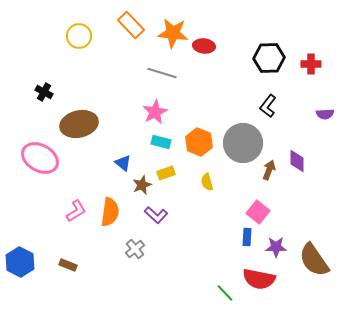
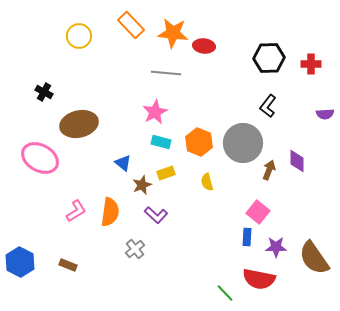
gray line: moved 4 px right; rotated 12 degrees counterclockwise
brown semicircle: moved 2 px up
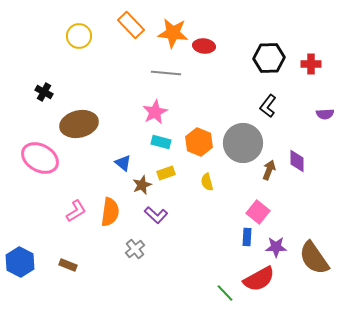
red semicircle: rotated 40 degrees counterclockwise
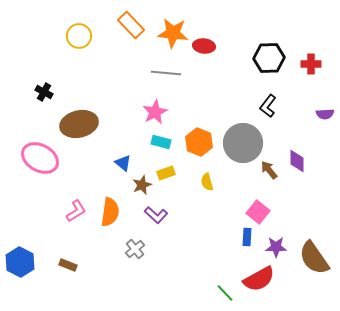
brown arrow: rotated 60 degrees counterclockwise
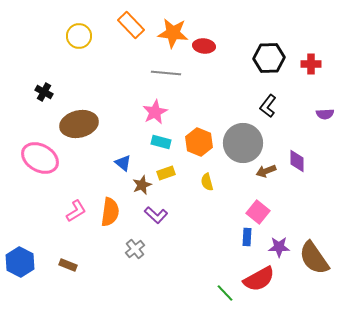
brown arrow: moved 3 px left, 1 px down; rotated 72 degrees counterclockwise
purple star: moved 3 px right
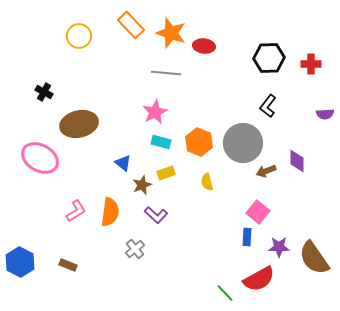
orange star: moved 2 px left; rotated 12 degrees clockwise
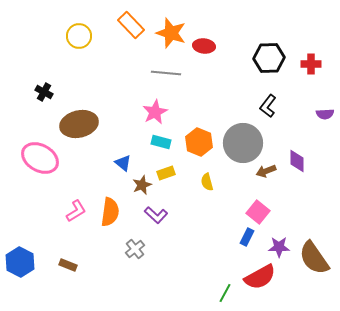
blue rectangle: rotated 24 degrees clockwise
red semicircle: moved 1 px right, 2 px up
green line: rotated 72 degrees clockwise
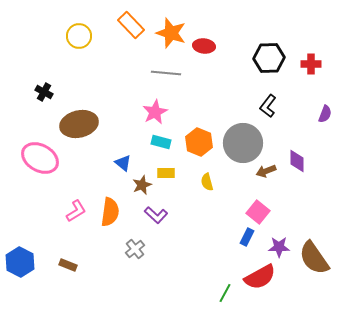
purple semicircle: rotated 66 degrees counterclockwise
yellow rectangle: rotated 18 degrees clockwise
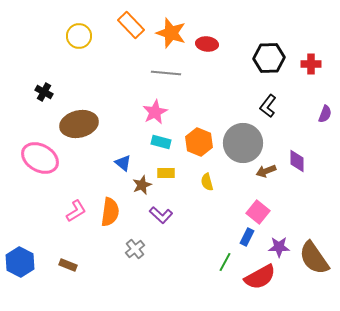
red ellipse: moved 3 px right, 2 px up
purple L-shape: moved 5 px right
green line: moved 31 px up
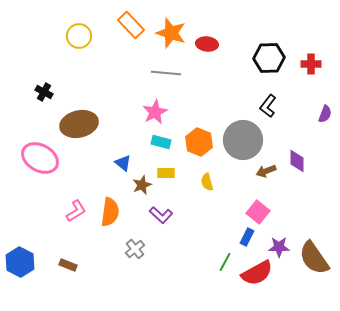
gray circle: moved 3 px up
red semicircle: moved 3 px left, 4 px up
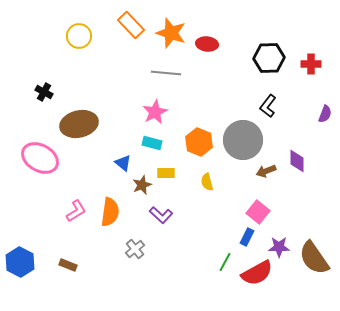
cyan rectangle: moved 9 px left, 1 px down
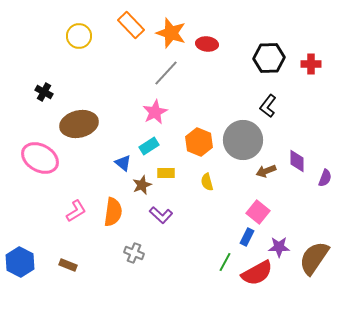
gray line: rotated 52 degrees counterclockwise
purple semicircle: moved 64 px down
cyan rectangle: moved 3 px left, 3 px down; rotated 48 degrees counterclockwise
orange semicircle: moved 3 px right
gray cross: moved 1 px left, 4 px down; rotated 30 degrees counterclockwise
brown semicircle: rotated 69 degrees clockwise
